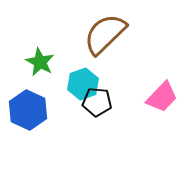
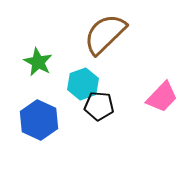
green star: moved 2 px left
black pentagon: moved 2 px right, 4 px down
blue hexagon: moved 11 px right, 10 px down
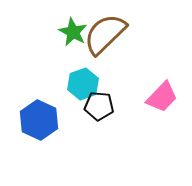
green star: moved 35 px right, 30 px up
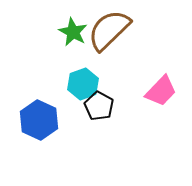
brown semicircle: moved 4 px right, 4 px up
pink trapezoid: moved 1 px left, 6 px up
black pentagon: rotated 24 degrees clockwise
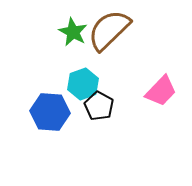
blue hexagon: moved 11 px right, 8 px up; rotated 21 degrees counterclockwise
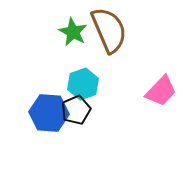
brown semicircle: rotated 111 degrees clockwise
black pentagon: moved 23 px left, 4 px down; rotated 20 degrees clockwise
blue hexagon: moved 1 px left, 1 px down
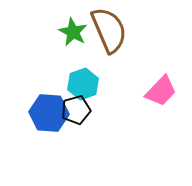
black pentagon: rotated 8 degrees clockwise
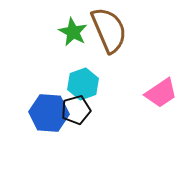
pink trapezoid: moved 2 px down; rotated 12 degrees clockwise
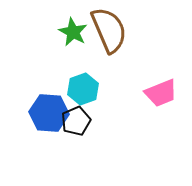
cyan hexagon: moved 5 px down
pink trapezoid: rotated 12 degrees clockwise
black pentagon: moved 11 px down; rotated 8 degrees counterclockwise
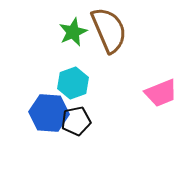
green star: rotated 20 degrees clockwise
cyan hexagon: moved 10 px left, 6 px up
black pentagon: rotated 12 degrees clockwise
